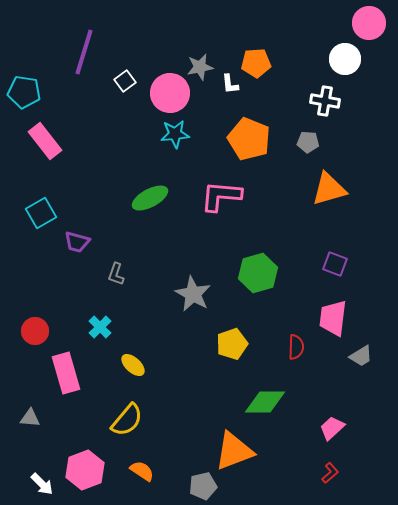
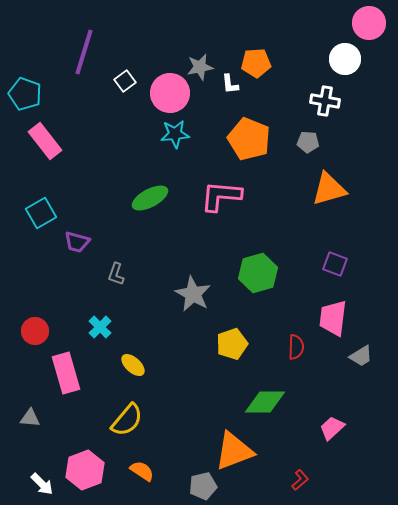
cyan pentagon at (24, 92): moved 1 px right, 2 px down; rotated 12 degrees clockwise
red L-shape at (330, 473): moved 30 px left, 7 px down
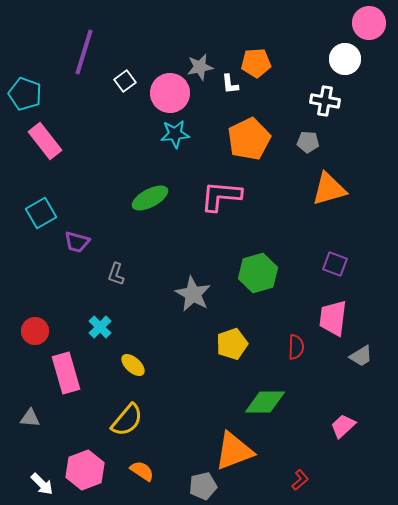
orange pentagon at (249, 139): rotated 24 degrees clockwise
pink trapezoid at (332, 428): moved 11 px right, 2 px up
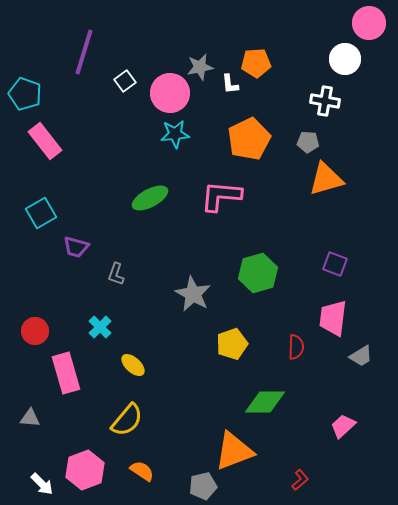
orange triangle at (329, 189): moved 3 px left, 10 px up
purple trapezoid at (77, 242): moved 1 px left, 5 px down
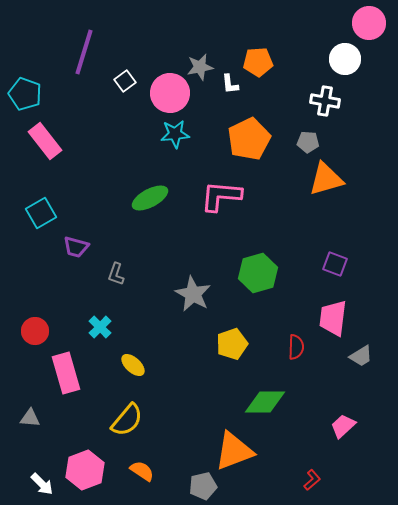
orange pentagon at (256, 63): moved 2 px right, 1 px up
red L-shape at (300, 480): moved 12 px right
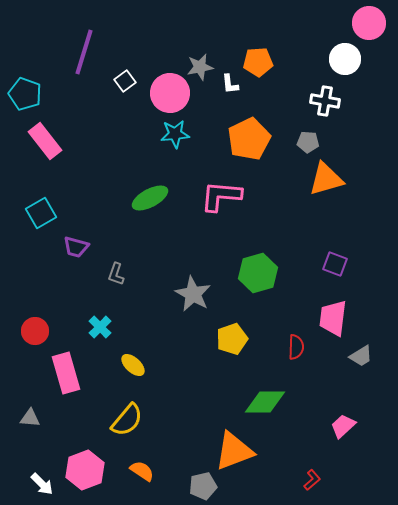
yellow pentagon at (232, 344): moved 5 px up
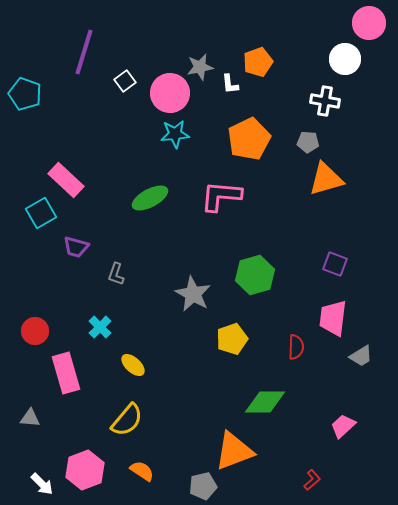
orange pentagon at (258, 62): rotated 16 degrees counterclockwise
pink rectangle at (45, 141): moved 21 px right, 39 px down; rotated 9 degrees counterclockwise
green hexagon at (258, 273): moved 3 px left, 2 px down
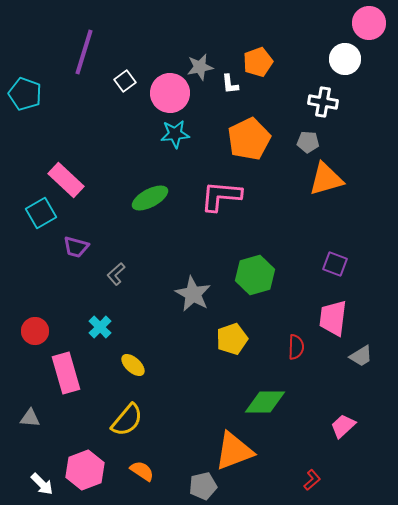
white cross at (325, 101): moved 2 px left, 1 px down
gray L-shape at (116, 274): rotated 30 degrees clockwise
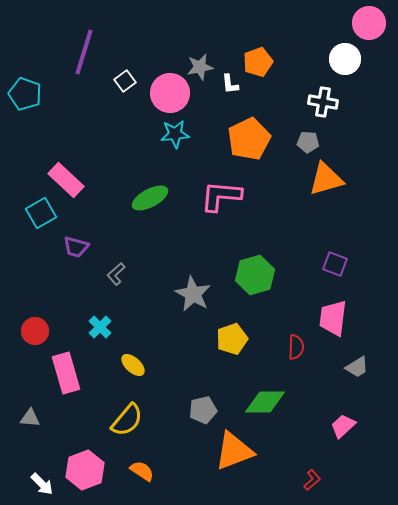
gray trapezoid at (361, 356): moved 4 px left, 11 px down
gray pentagon at (203, 486): moved 76 px up
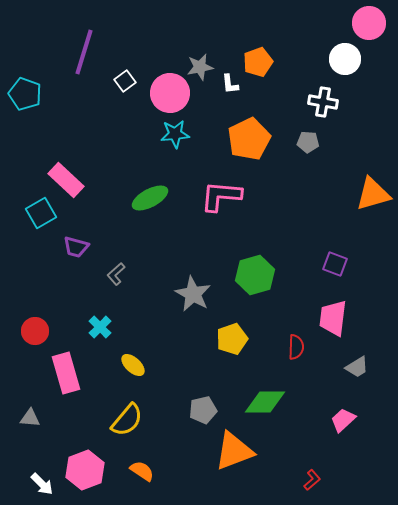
orange triangle at (326, 179): moved 47 px right, 15 px down
pink trapezoid at (343, 426): moved 6 px up
